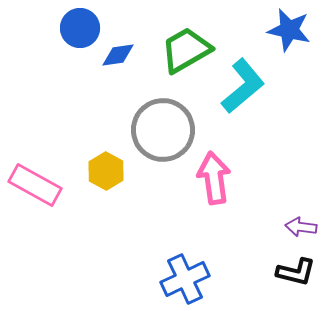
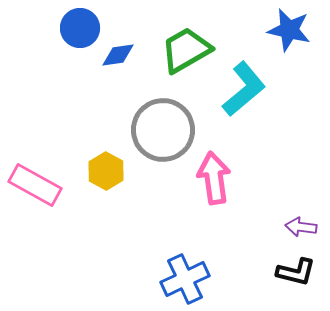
cyan L-shape: moved 1 px right, 3 px down
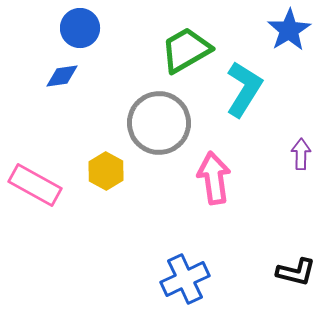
blue star: rotated 27 degrees clockwise
blue diamond: moved 56 px left, 21 px down
cyan L-shape: rotated 18 degrees counterclockwise
gray circle: moved 4 px left, 7 px up
purple arrow: moved 73 px up; rotated 84 degrees clockwise
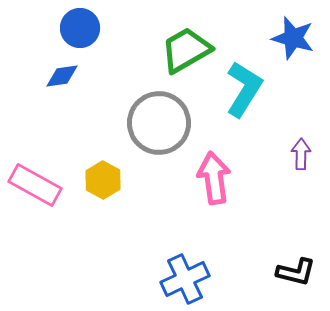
blue star: moved 4 px right, 8 px down; rotated 24 degrees counterclockwise
yellow hexagon: moved 3 px left, 9 px down
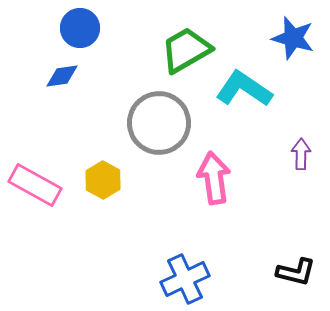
cyan L-shape: rotated 88 degrees counterclockwise
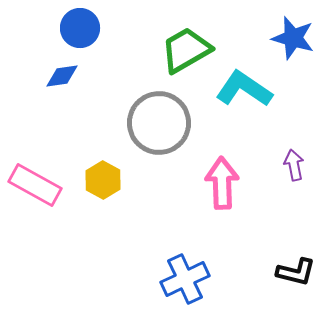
purple arrow: moved 7 px left, 11 px down; rotated 12 degrees counterclockwise
pink arrow: moved 8 px right, 5 px down; rotated 6 degrees clockwise
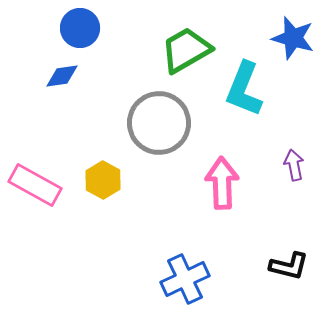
cyan L-shape: rotated 102 degrees counterclockwise
black L-shape: moved 7 px left, 6 px up
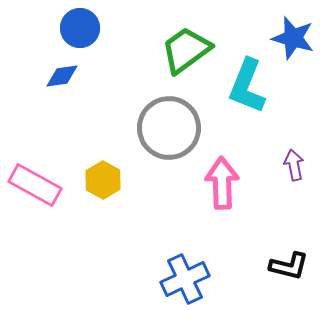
green trapezoid: rotated 6 degrees counterclockwise
cyan L-shape: moved 3 px right, 3 px up
gray circle: moved 10 px right, 5 px down
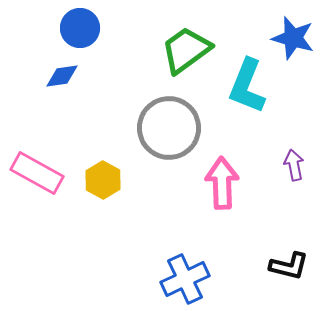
pink rectangle: moved 2 px right, 12 px up
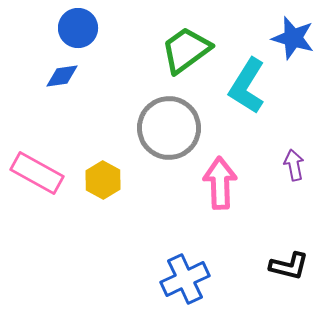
blue circle: moved 2 px left
cyan L-shape: rotated 10 degrees clockwise
pink arrow: moved 2 px left
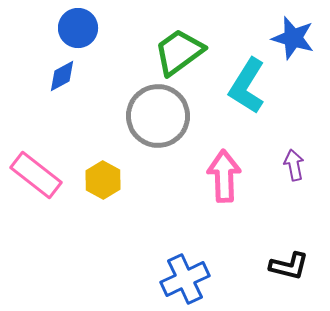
green trapezoid: moved 7 px left, 2 px down
blue diamond: rotated 20 degrees counterclockwise
gray circle: moved 11 px left, 12 px up
pink rectangle: moved 1 px left, 2 px down; rotated 9 degrees clockwise
pink arrow: moved 4 px right, 7 px up
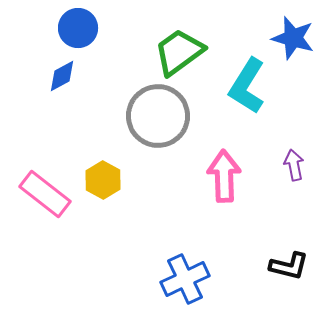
pink rectangle: moved 9 px right, 19 px down
